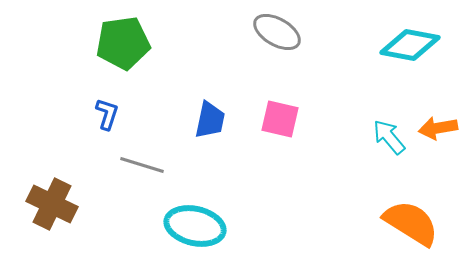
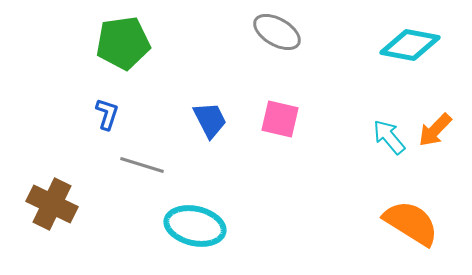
blue trapezoid: rotated 39 degrees counterclockwise
orange arrow: moved 3 px left, 2 px down; rotated 36 degrees counterclockwise
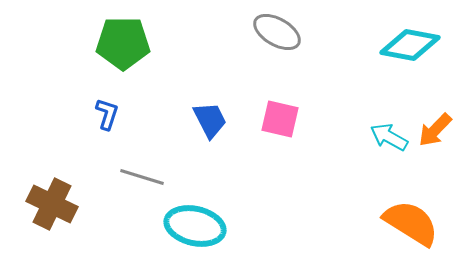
green pentagon: rotated 8 degrees clockwise
cyan arrow: rotated 21 degrees counterclockwise
gray line: moved 12 px down
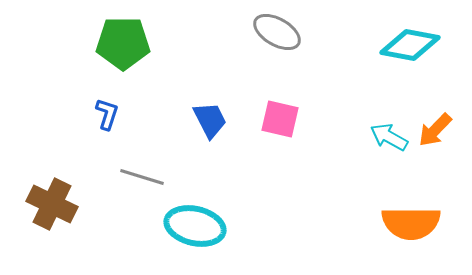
orange semicircle: rotated 148 degrees clockwise
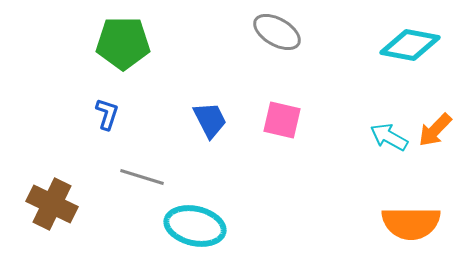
pink square: moved 2 px right, 1 px down
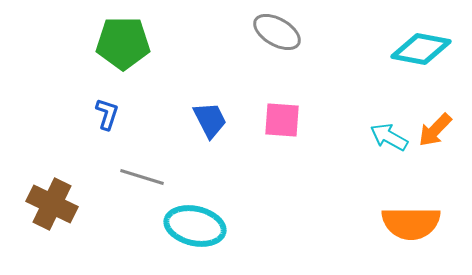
cyan diamond: moved 11 px right, 4 px down
pink square: rotated 9 degrees counterclockwise
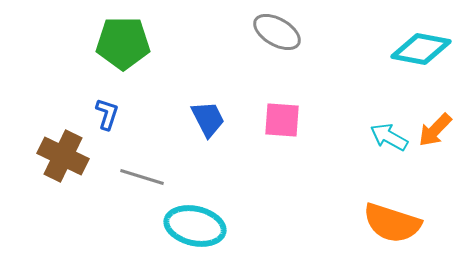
blue trapezoid: moved 2 px left, 1 px up
brown cross: moved 11 px right, 48 px up
orange semicircle: moved 19 px left; rotated 18 degrees clockwise
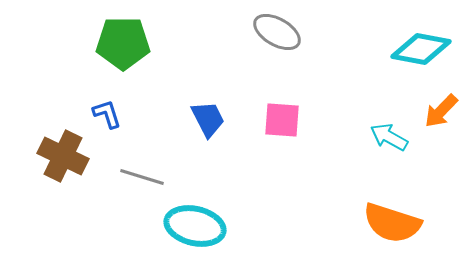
blue L-shape: rotated 36 degrees counterclockwise
orange arrow: moved 6 px right, 19 px up
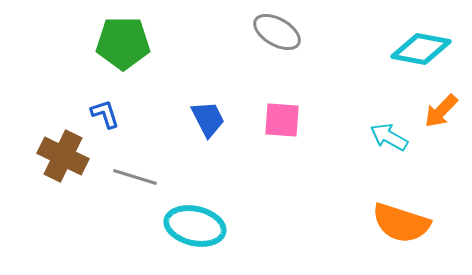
blue L-shape: moved 2 px left
gray line: moved 7 px left
orange semicircle: moved 9 px right
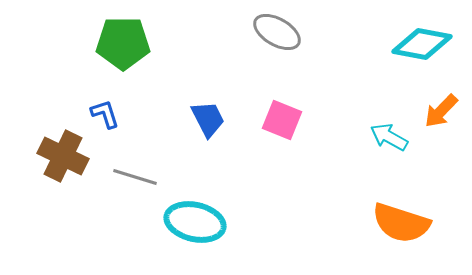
cyan diamond: moved 1 px right, 5 px up
pink square: rotated 18 degrees clockwise
cyan ellipse: moved 4 px up
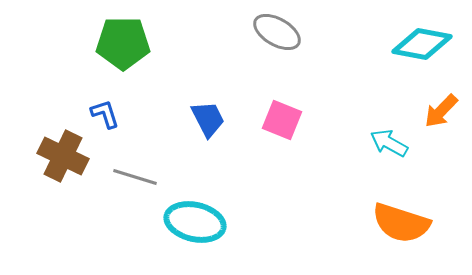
cyan arrow: moved 6 px down
